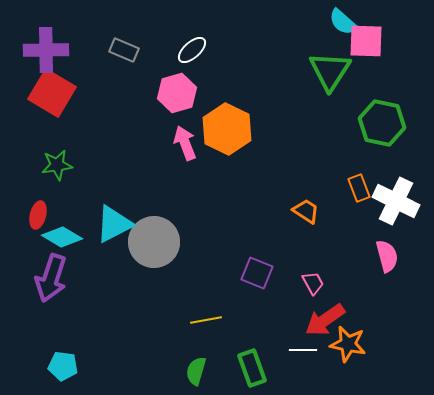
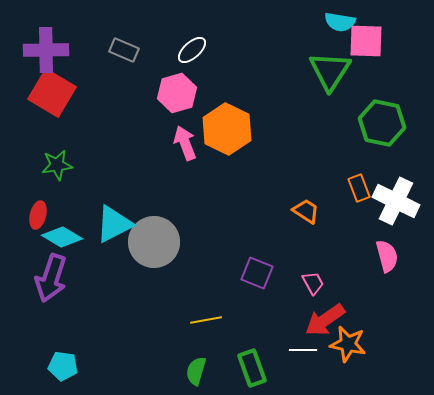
cyan semicircle: moved 3 px left; rotated 32 degrees counterclockwise
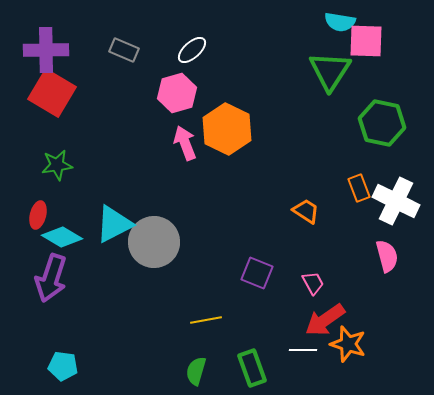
orange star: rotated 6 degrees clockwise
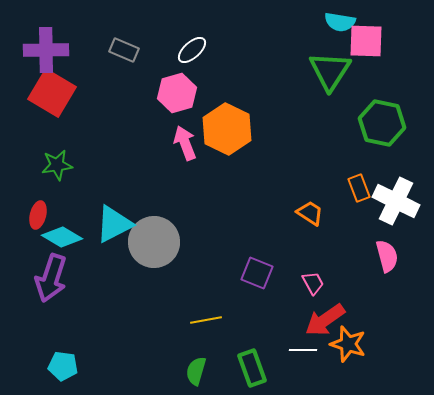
orange trapezoid: moved 4 px right, 2 px down
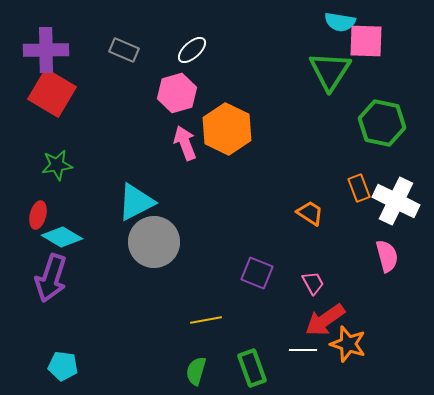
cyan triangle: moved 22 px right, 22 px up
